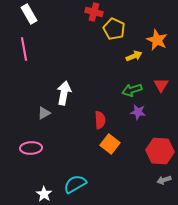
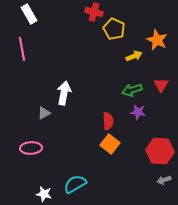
pink line: moved 2 px left
red semicircle: moved 8 px right, 1 px down
white star: rotated 21 degrees counterclockwise
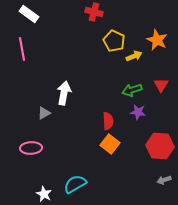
white rectangle: rotated 24 degrees counterclockwise
yellow pentagon: moved 12 px down
red hexagon: moved 5 px up
white star: rotated 14 degrees clockwise
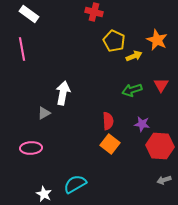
white arrow: moved 1 px left
purple star: moved 4 px right, 12 px down
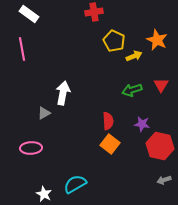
red cross: rotated 24 degrees counterclockwise
red hexagon: rotated 8 degrees clockwise
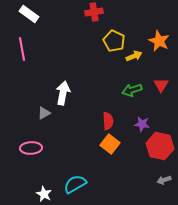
orange star: moved 2 px right, 1 px down
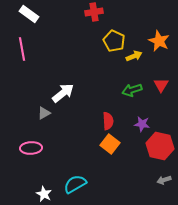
white arrow: rotated 40 degrees clockwise
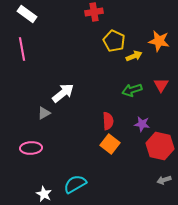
white rectangle: moved 2 px left
orange star: rotated 15 degrees counterclockwise
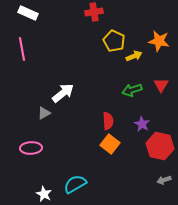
white rectangle: moved 1 px right, 1 px up; rotated 12 degrees counterclockwise
purple star: rotated 21 degrees clockwise
